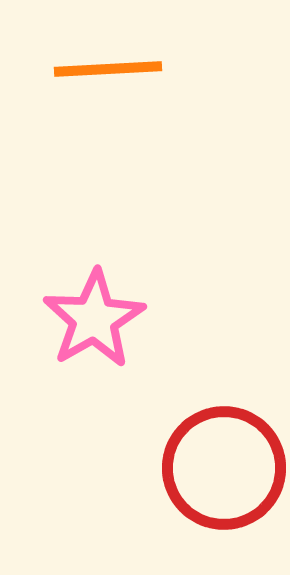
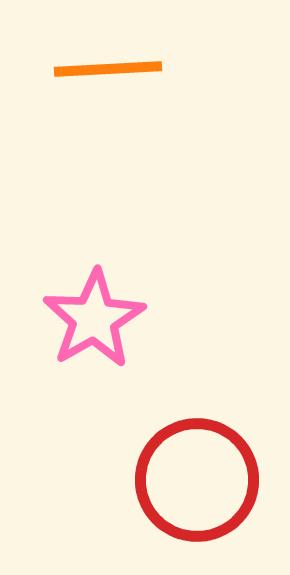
red circle: moved 27 px left, 12 px down
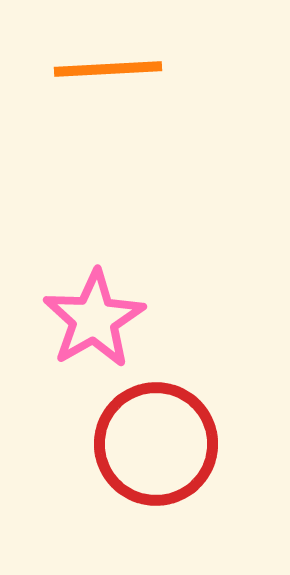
red circle: moved 41 px left, 36 px up
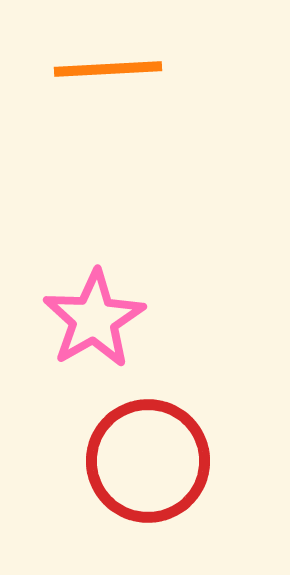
red circle: moved 8 px left, 17 px down
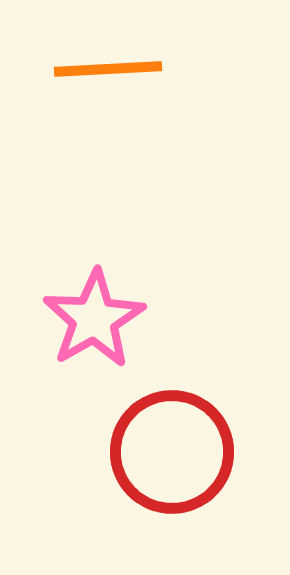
red circle: moved 24 px right, 9 px up
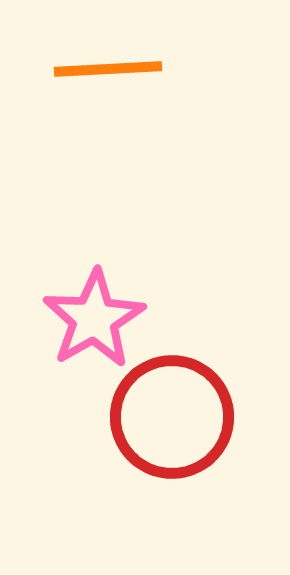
red circle: moved 35 px up
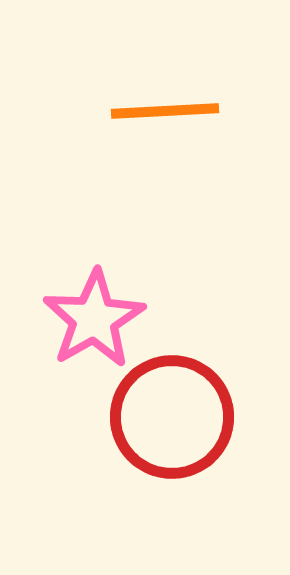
orange line: moved 57 px right, 42 px down
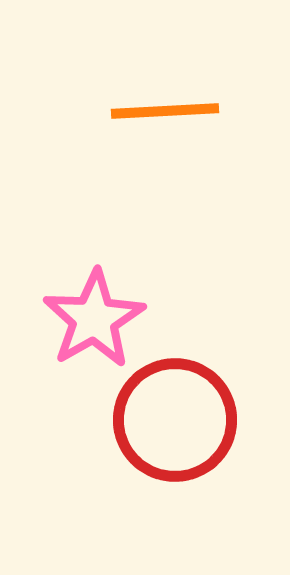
red circle: moved 3 px right, 3 px down
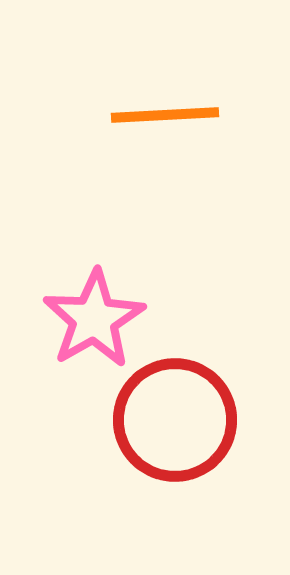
orange line: moved 4 px down
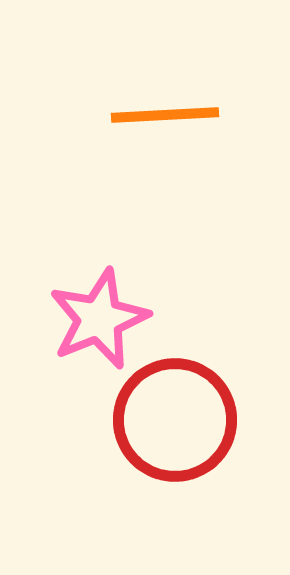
pink star: moved 5 px right; rotated 8 degrees clockwise
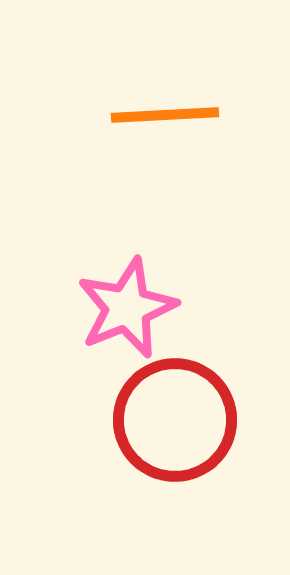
pink star: moved 28 px right, 11 px up
